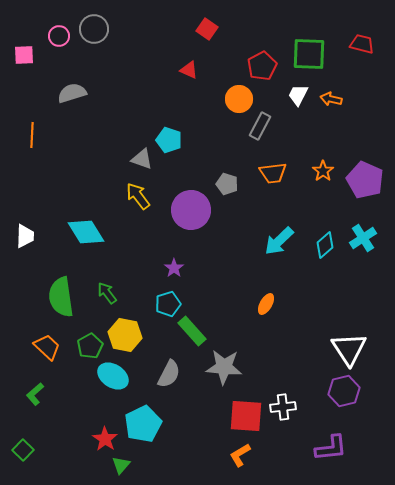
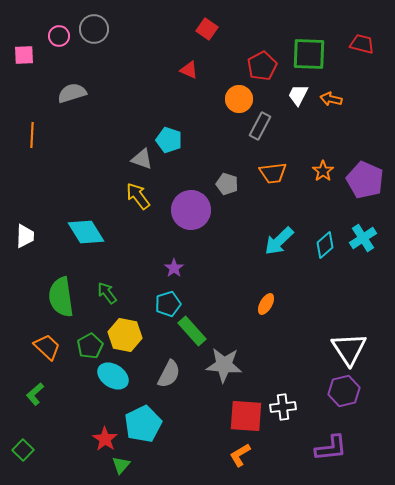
gray star at (224, 367): moved 2 px up
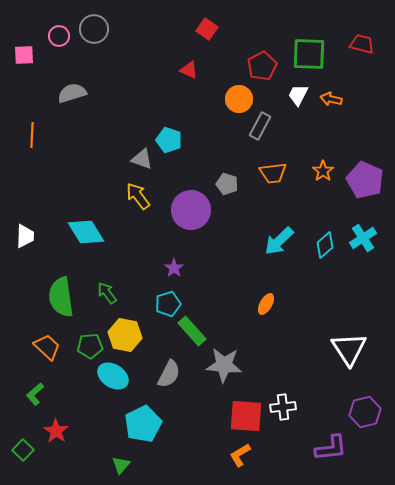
green pentagon at (90, 346): rotated 25 degrees clockwise
purple hexagon at (344, 391): moved 21 px right, 21 px down
red star at (105, 439): moved 49 px left, 8 px up
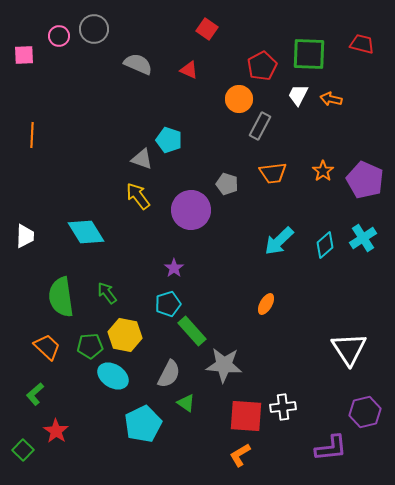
gray semicircle at (72, 93): moved 66 px right, 29 px up; rotated 40 degrees clockwise
green triangle at (121, 465): moved 65 px right, 62 px up; rotated 36 degrees counterclockwise
